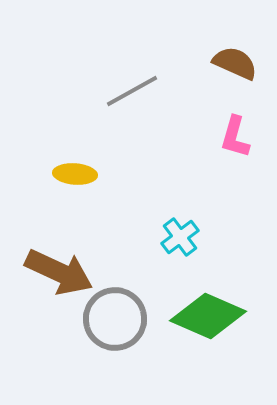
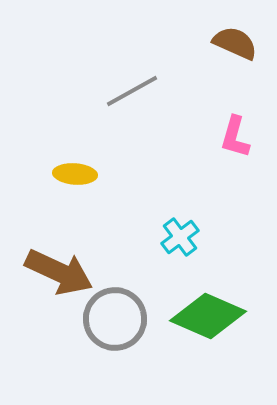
brown semicircle: moved 20 px up
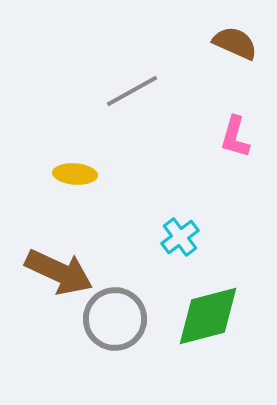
green diamond: rotated 38 degrees counterclockwise
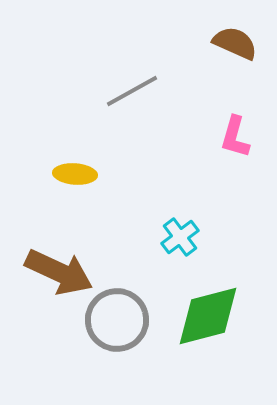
gray circle: moved 2 px right, 1 px down
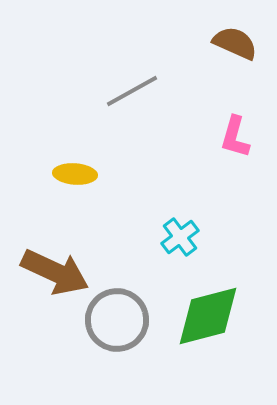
brown arrow: moved 4 px left
